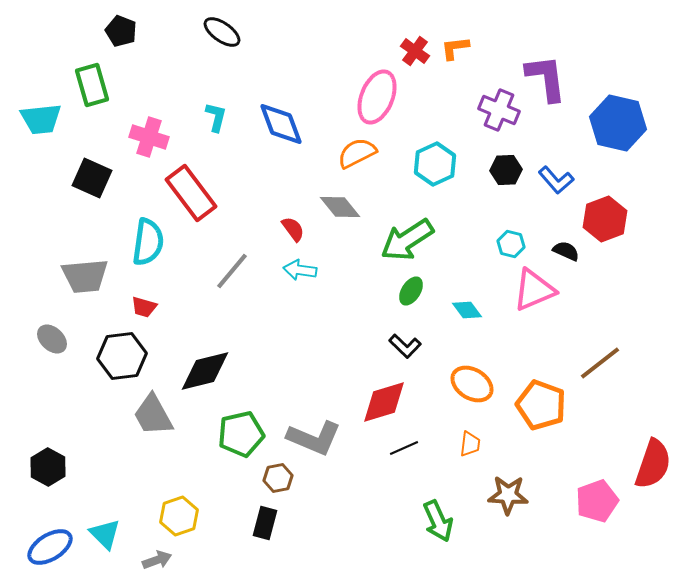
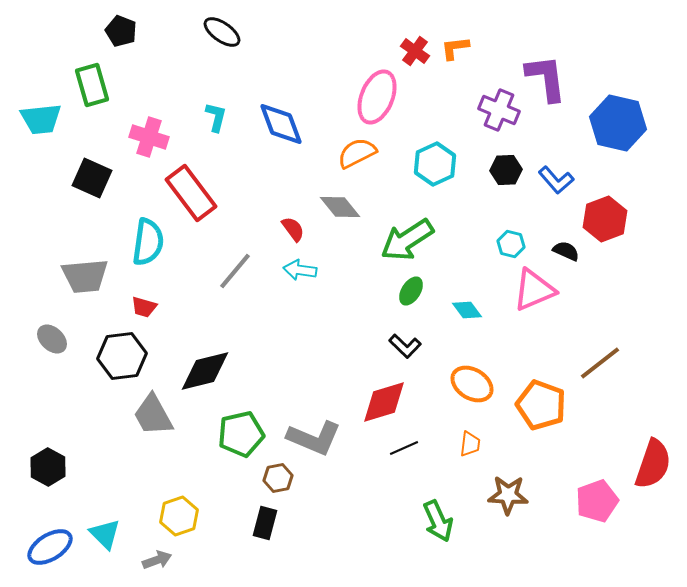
gray line at (232, 271): moved 3 px right
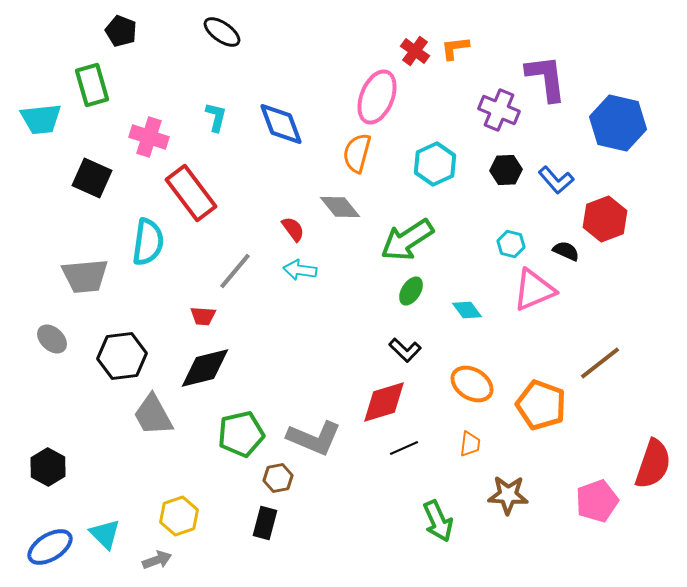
orange semicircle at (357, 153): rotated 48 degrees counterclockwise
red trapezoid at (144, 307): moved 59 px right, 9 px down; rotated 12 degrees counterclockwise
black L-shape at (405, 346): moved 4 px down
black diamond at (205, 371): moved 3 px up
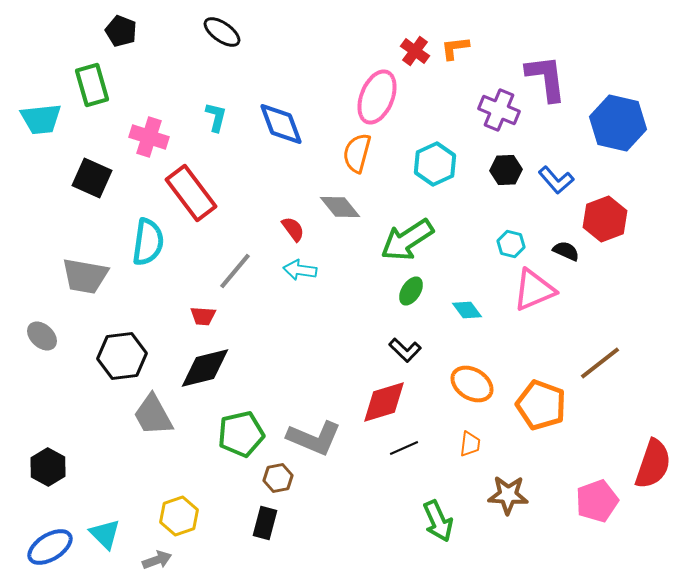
gray trapezoid at (85, 276): rotated 15 degrees clockwise
gray ellipse at (52, 339): moved 10 px left, 3 px up
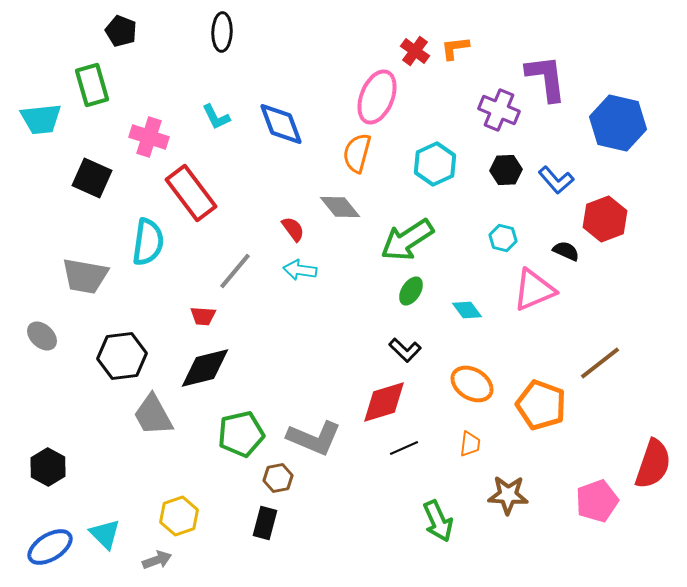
black ellipse at (222, 32): rotated 57 degrees clockwise
cyan L-shape at (216, 117): rotated 140 degrees clockwise
cyan hexagon at (511, 244): moved 8 px left, 6 px up
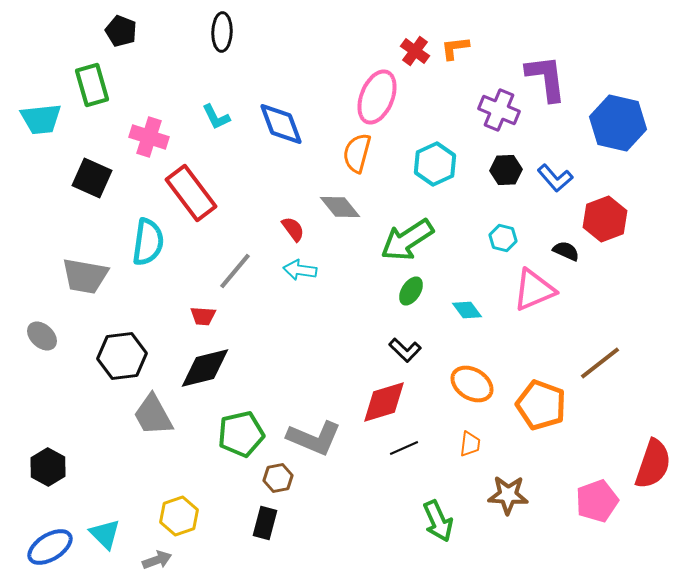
blue L-shape at (556, 180): moved 1 px left, 2 px up
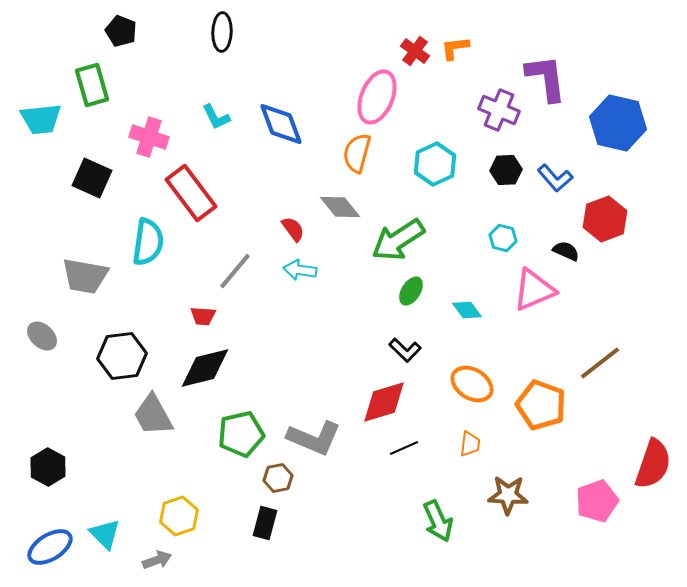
green arrow at (407, 240): moved 9 px left
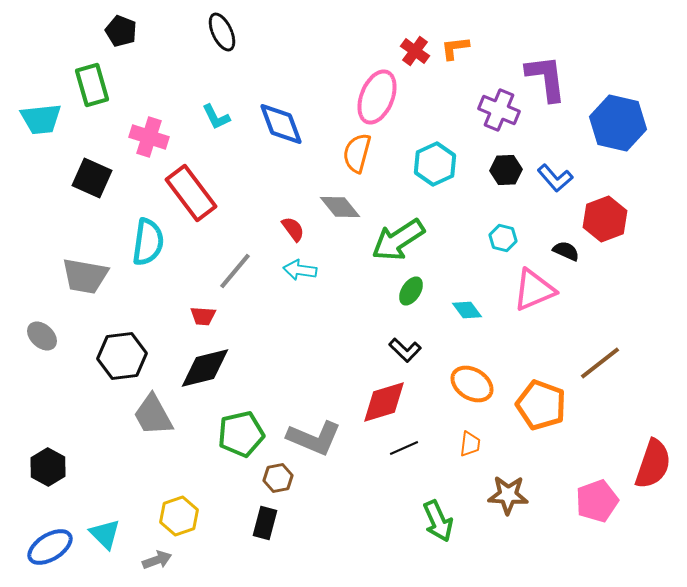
black ellipse at (222, 32): rotated 27 degrees counterclockwise
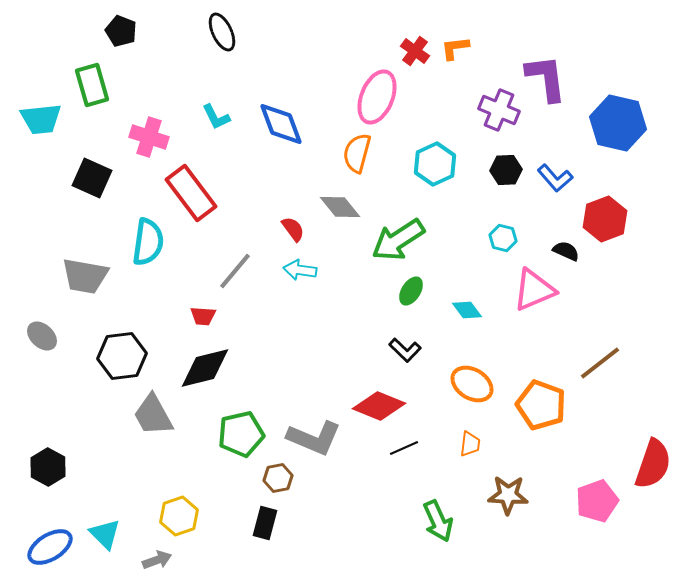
red diamond at (384, 402): moved 5 px left, 4 px down; rotated 39 degrees clockwise
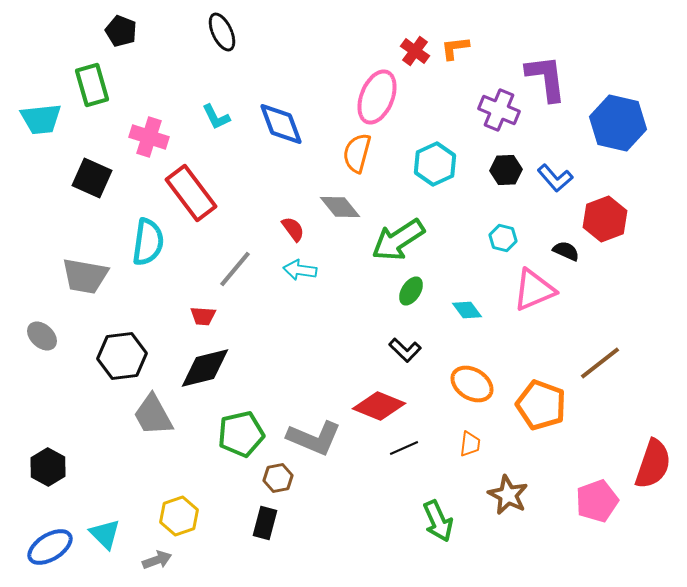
gray line at (235, 271): moved 2 px up
brown star at (508, 495): rotated 24 degrees clockwise
